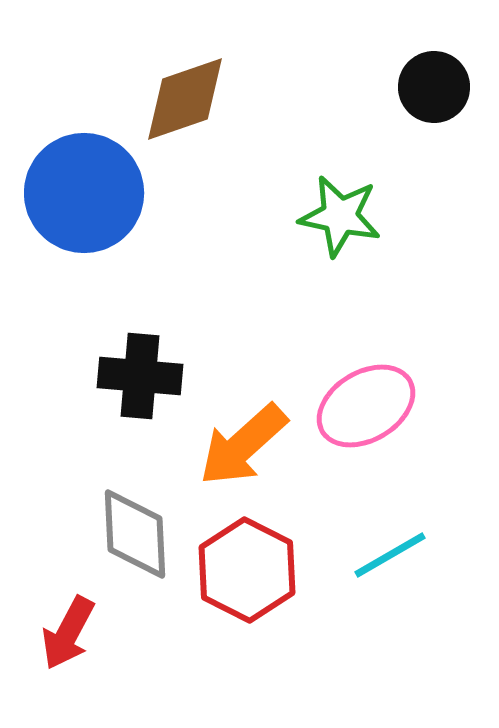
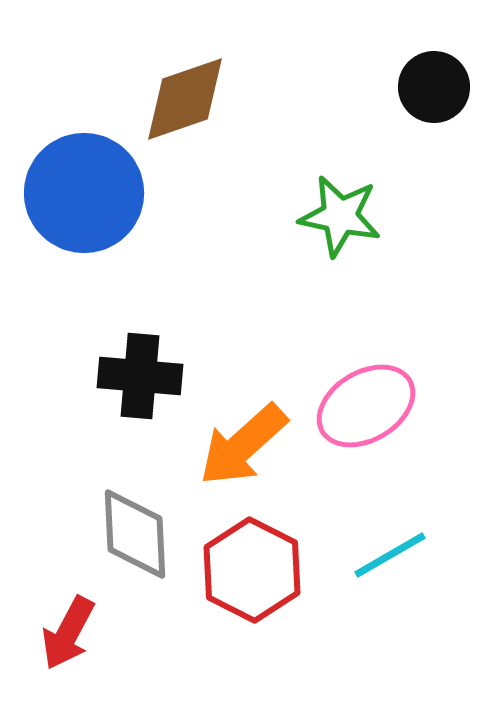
red hexagon: moved 5 px right
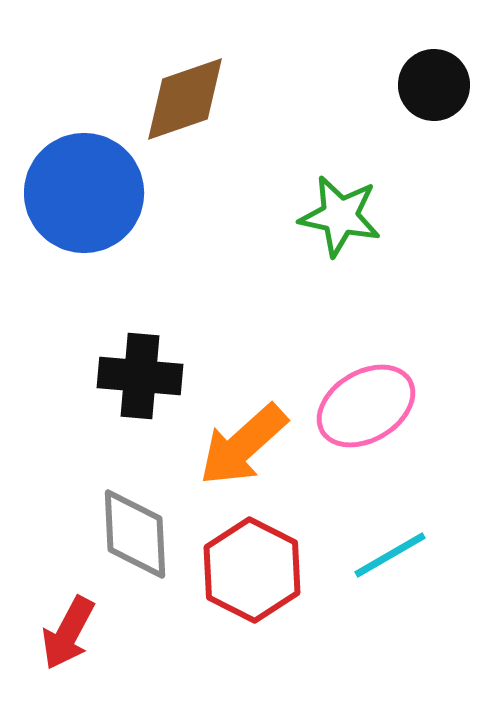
black circle: moved 2 px up
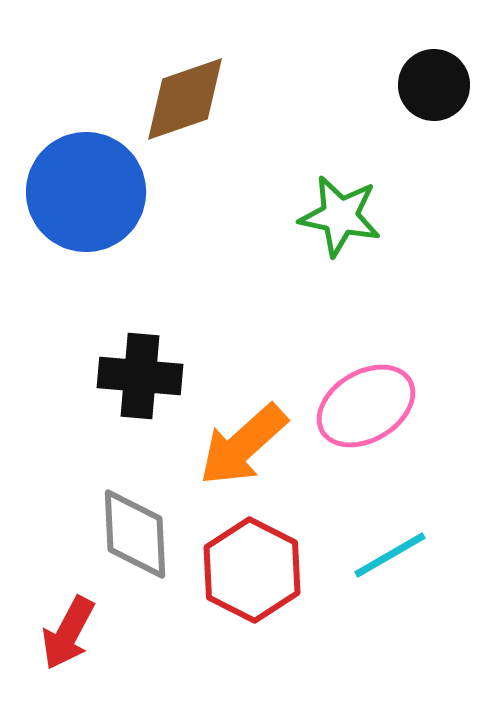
blue circle: moved 2 px right, 1 px up
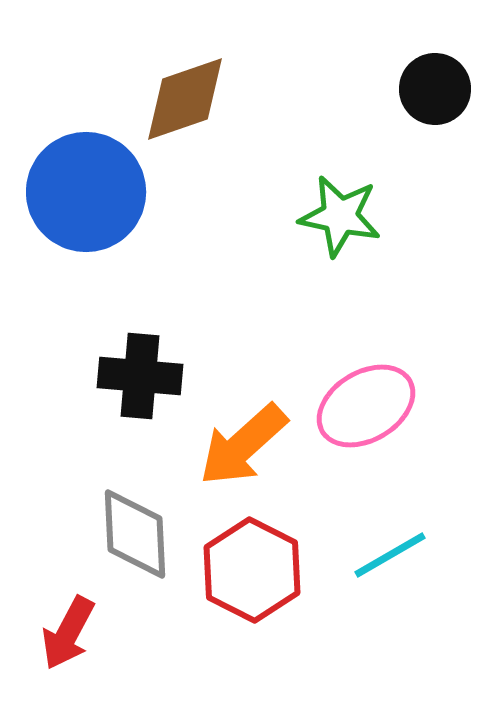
black circle: moved 1 px right, 4 px down
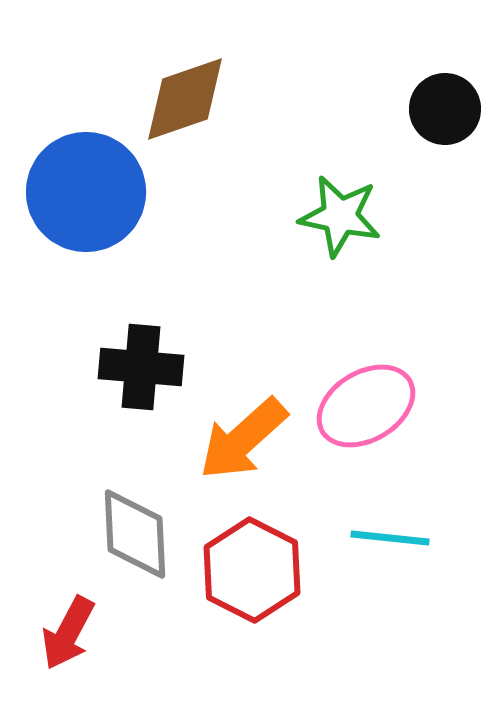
black circle: moved 10 px right, 20 px down
black cross: moved 1 px right, 9 px up
orange arrow: moved 6 px up
cyan line: moved 17 px up; rotated 36 degrees clockwise
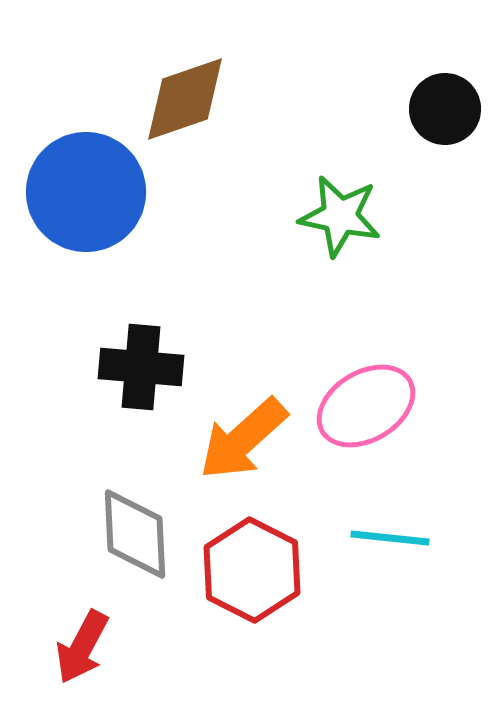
red arrow: moved 14 px right, 14 px down
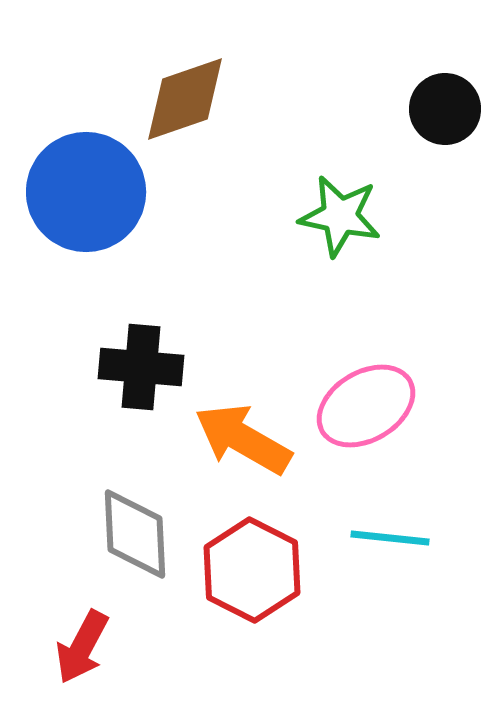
orange arrow: rotated 72 degrees clockwise
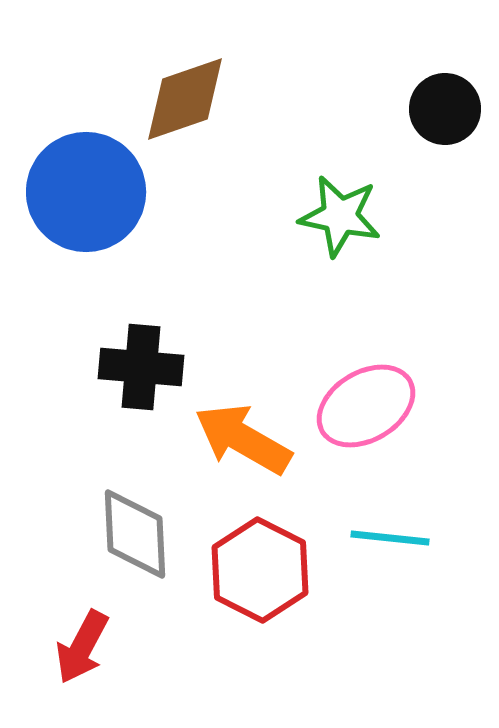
red hexagon: moved 8 px right
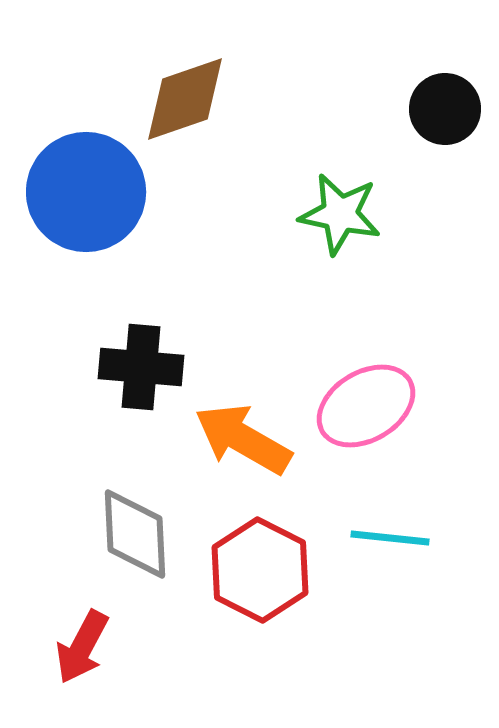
green star: moved 2 px up
